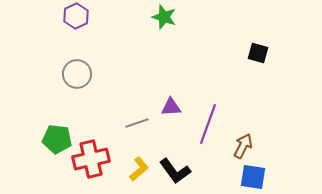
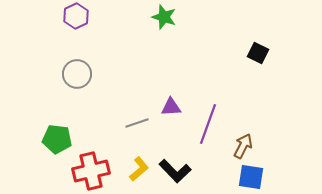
black square: rotated 10 degrees clockwise
red cross: moved 12 px down
black L-shape: rotated 8 degrees counterclockwise
blue square: moved 2 px left
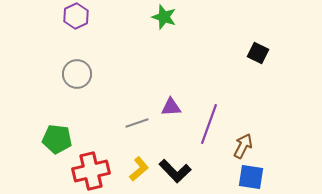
purple line: moved 1 px right
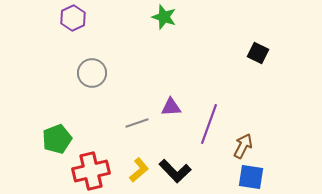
purple hexagon: moved 3 px left, 2 px down
gray circle: moved 15 px right, 1 px up
green pentagon: rotated 28 degrees counterclockwise
yellow L-shape: moved 1 px down
